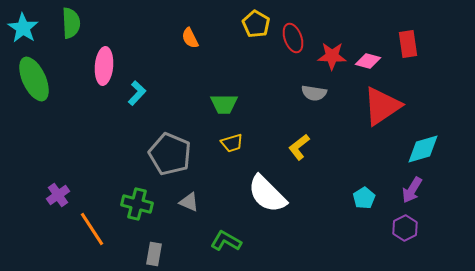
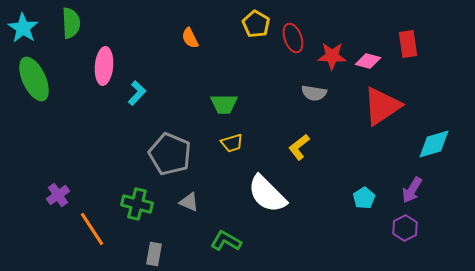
cyan diamond: moved 11 px right, 5 px up
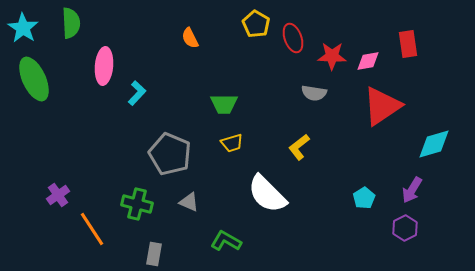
pink diamond: rotated 25 degrees counterclockwise
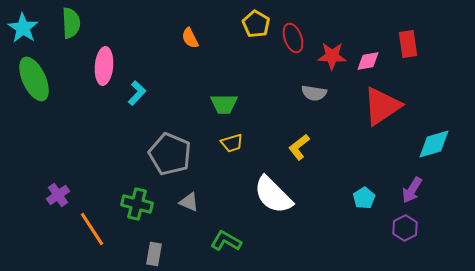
white semicircle: moved 6 px right, 1 px down
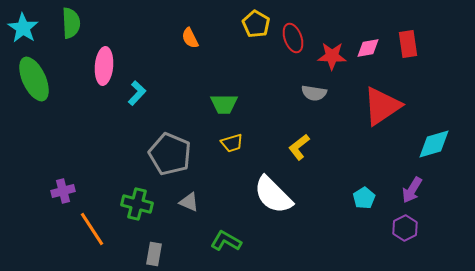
pink diamond: moved 13 px up
purple cross: moved 5 px right, 4 px up; rotated 20 degrees clockwise
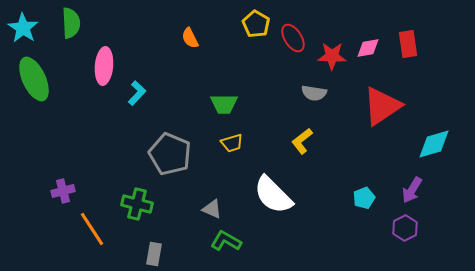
red ellipse: rotated 12 degrees counterclockwise
yellow L-shape: moved 3 px right, 6 px up
cyan pentagon: rotated 10 degrees clockwise
gray triangle: moved 23 px right, 7 px down
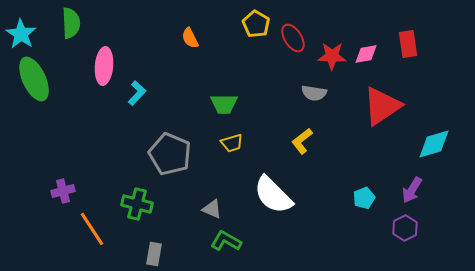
cyan star: moved 2 px left, 6 px down
pink diamond: moved 2 px left, 6 px down
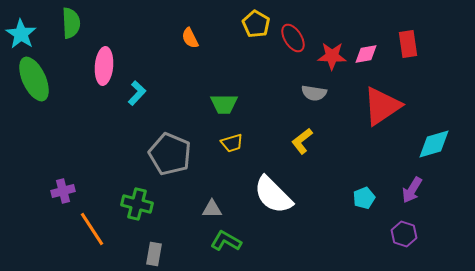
gray triangle: rotated 25 degrees counterclockwise
purple hexagon: moved 1 px left, 6 px down; rotated 15 degrees counterclockwise
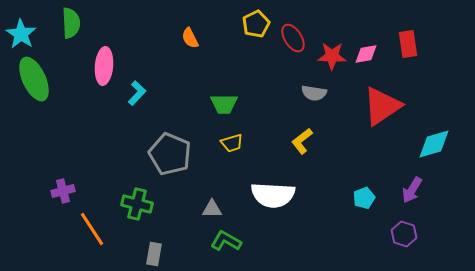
yellow pentagon: rotated 16 degrees clockwise
white semicircle: rotated 42 degrees counterclockwise
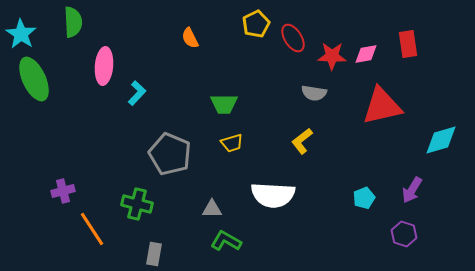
green semicircle: moved 2 px right, 1 px up
red triangle: rotated 21 degrees clockwise
cyan diamond: moved 7 px right, 4 px up
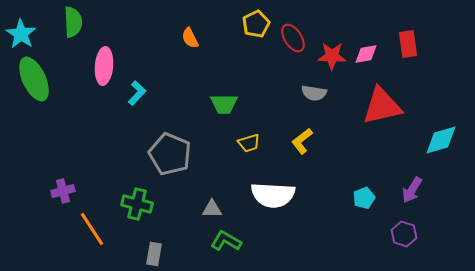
yellow trapezoid: moved 17 px right
